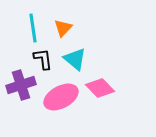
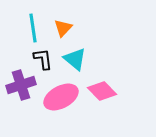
pink diamond: moved 2 px right, 3 px down
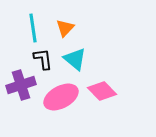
orange triangle: moved 2 px right
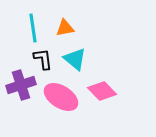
orange triangle: rotated 36 degrees clockwise
pink ellipse: rotated 60 degrees clockwise
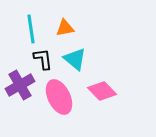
cyan line: moved 2 px left, 1 px down
purple cross: moved 1 px left; rotated 12 degrees counterclockwise
pink ellipse: moved 2 px left; rotated 32 degrees clockwise
